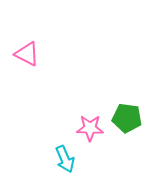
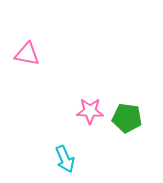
pink triangle: rotated 16 degrees counterclockwise
pink star: moved 17 px up
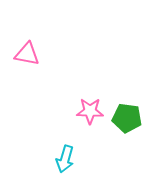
cyan arrow: rotated 40 degrees clockwise
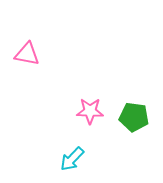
green pentagon: moved 7 px right, 1 px up
cyan arrow: moved 7 px right; rotated 28 degrees clockwise
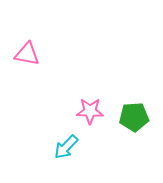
green pentagon: rotated 12 degrees counterclockwise
cyan arrow: moved 6 px left, 12 px up
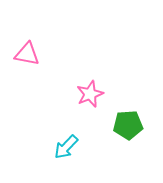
pink star: moved 17 px up; rotated 24 degrees counterclockwise
green pentagon: moved 6 px left, 8 px down
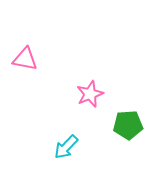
pink triangle: moved 2 px left, 5 px down
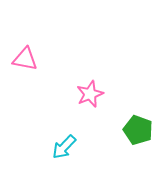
green pentagon: moved 10 px right, 5 px down; rotated 24 degrees clockwise
cyan arrow: moved 2 px left
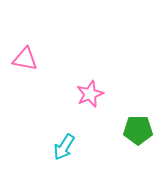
green pentagon: rotated 20 degrees counterclockwise
cyan arrow: rotated 12 degrees counterclockwise
